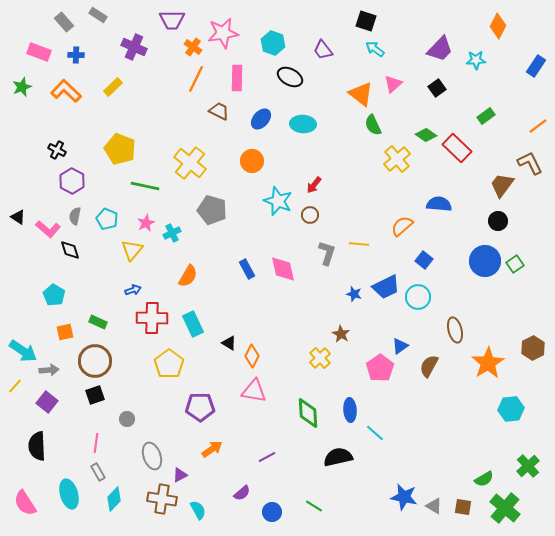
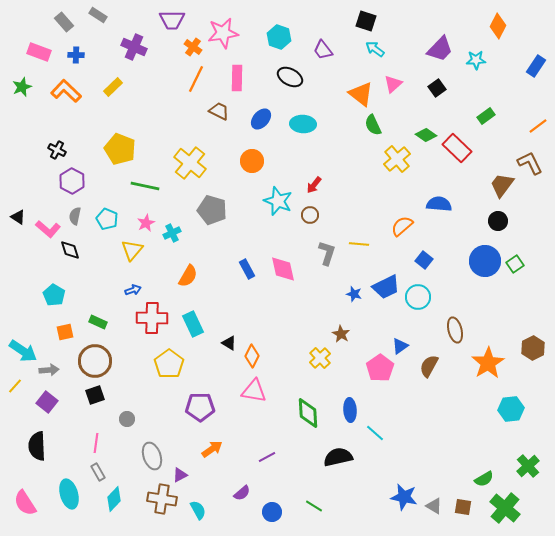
cyan hexagon at (273, 43): moved 6 px right, 6 px up
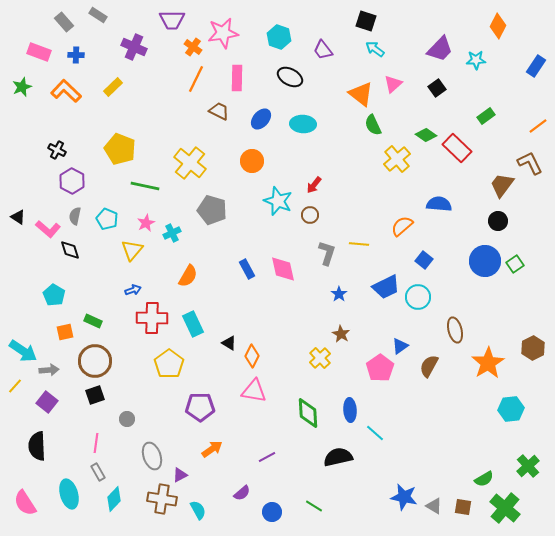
blue star at (354, 294): moved 15 px left; rotated 21 degrees clockwise
green rectangle at (98, 322): moved 5 px left, 1 px up
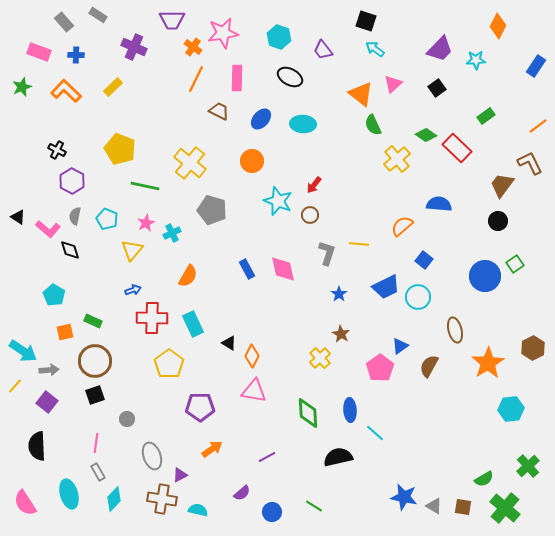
blue circle at (485, 261): moved 15 px down
cyan semicircle at (198, 510): rotated 48 degrees counterclockwise
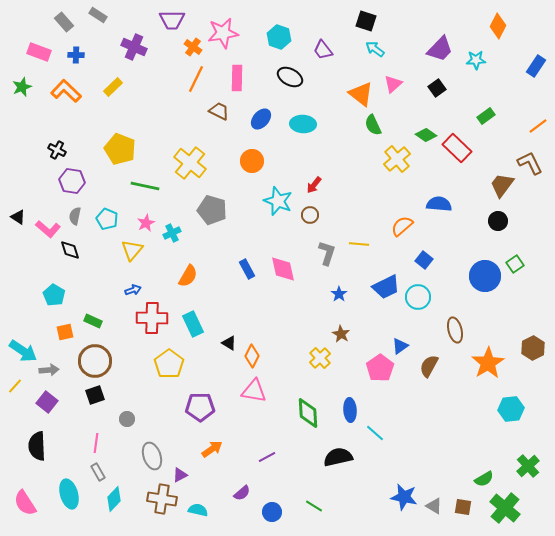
purple hexagon at (72, 181): rotated 20 degrees counterclockwise
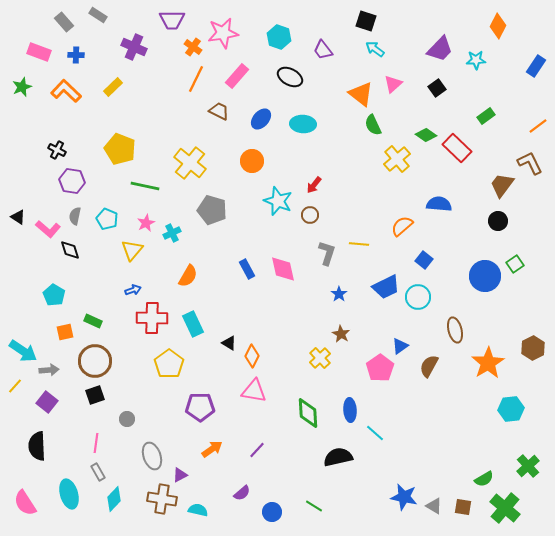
pink rectangle at (237, 78): moved 2 px up; rotated 40 degrees clockwise
purple line at (267, 457): moved 10 px left, 7 px up; rotated 18 degrees counterclockwise
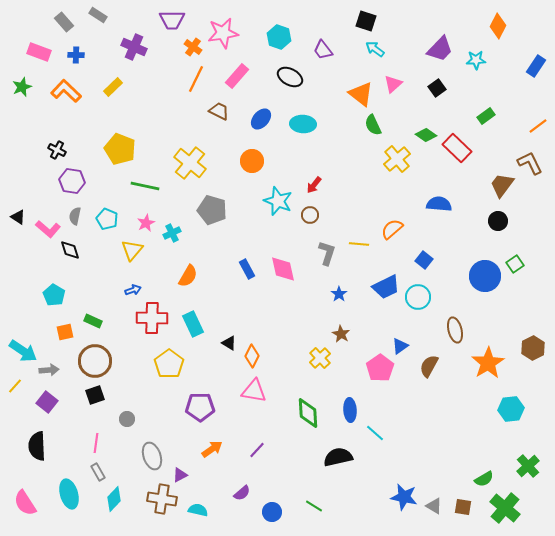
orange semicircle at (402, 226): moved 10 px left, 3 px down
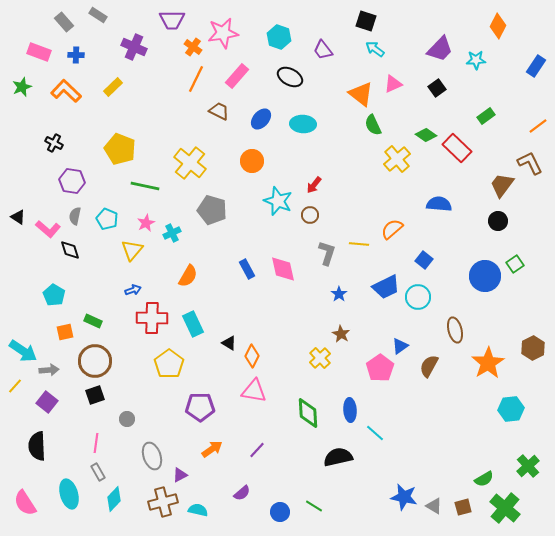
pink triangle at (393, 84): rotated 18 degrees clockwise
black cross at (57, 150): moved 3 px left, 7 px up
brown cross at (162, 499): moved 1 px right, 3 px down; rotated 24 degrees counterclockwise
brown square at (463, 507): rotated 24 degrees counterclockwise
blue circle at (272, 512): moved 8 px right
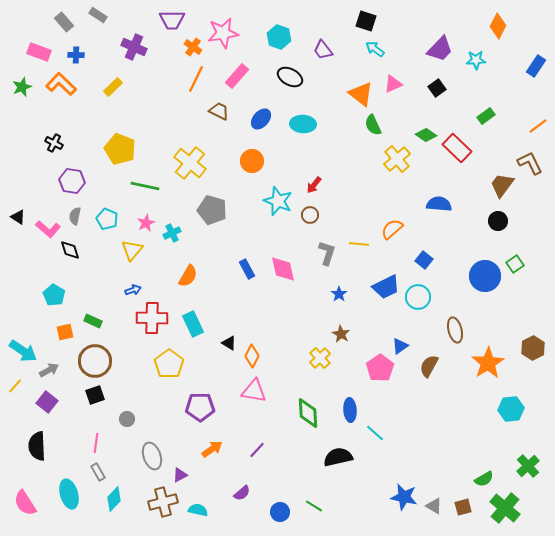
orange L-shape at (66, 91): moved 5 px left, 7 px up
gray arrow at (49, 370): rotated 24 degrees counterclockwise
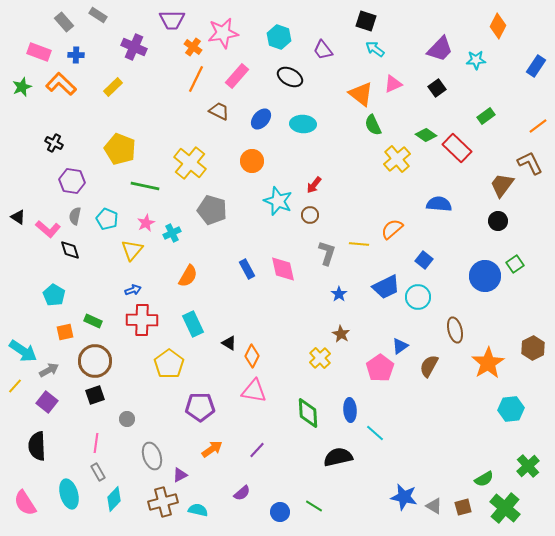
red cross at (152, 318): moved 10 px left, 2 px down
